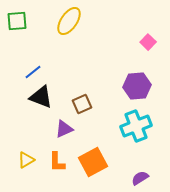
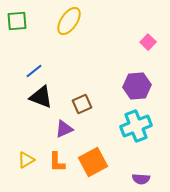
blue line: moved 1 px right, 1 px up
purple semicircle: moved 1 px right, 1 px down; rotated 144 degrees counterclockwise
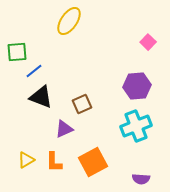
green square: moved 31 px down
orange L-shape: moved 3 px left
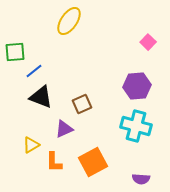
green square: moved 2 px left
cyan cross: rotated 36 degrees clockwise
yellow triangle: moved 5 px right, 15 px up
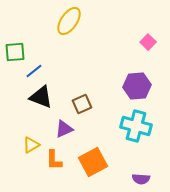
orange L-shape: moved 2 px up
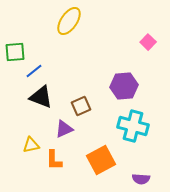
purple hexagon: moved 13 px left
brown square: moved 1 px left, 2 px down
cyan cross: moved 3 px left
yellow triangle: rotated 18 degrees clockwise
orange square: moved 8 px right, 2 px up
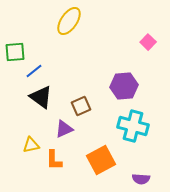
black triangle: rotated 15 degrees clockwise
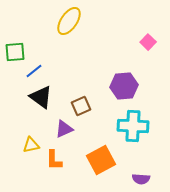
cyan cross: rotated 12 degrees counterclockwise
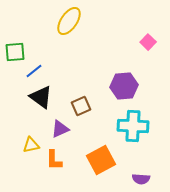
purple triangle: moved 4 px left
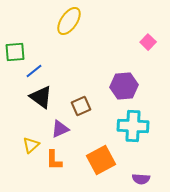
yellow triangle: rotated 30 degrees counterclockwise
